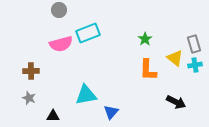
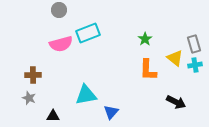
brown cross: moved 2 px right, 4 px down
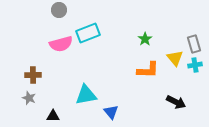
yellow triangle: rotated 12 degrees clockwise
orange L-shape: rotated 90 degrees counterclockwise
blue triangle: rotated 21 degrees counterclockwise
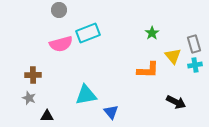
green star: moved 7 px right, 6 px up
yellow triangle: moved 2 px left, 2 px up
black triangle: moved 6 px left
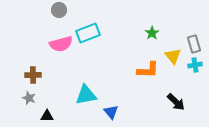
black arrow: rotated 18 degrees clockwise
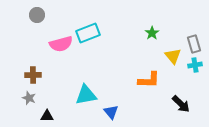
gray circle: moved 22 px left, 5 px down
orange L-shape: moved 1 px right, 10 px down
black arrow: moved 5 px right, 2 px down
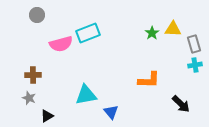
yellow triangle: moved 27 px up; rotated 48 degrees counterclockwise
black triangle: rotated 32 degrees counterclockwise
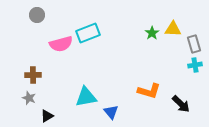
orange L-shape: moved 11 px down; rotated 15 degrees clockwise
cyan triangle: moved 2 px down
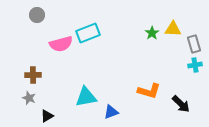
blue triangle: rotated 49 degrees clockwise
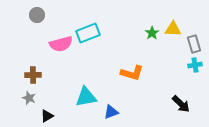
orange L-shape: moved 17 px left, 18 px up
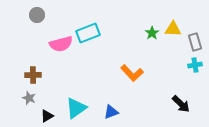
gray rectangle: moved 1 px right, 2 px up
orange L-shape: rotated 30 degrees clockwise
cyan triangle: moved 10 px left, 11 px down; rotated 25 degrees counterclockwise
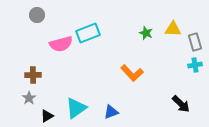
green star: moved 6 px left; rotated 16 degrees counterclockwise
gray star: rotated 16 degrees clockwise
